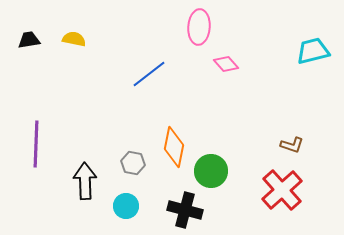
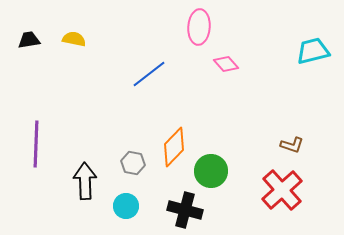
orange diamond: rotated 33 degrees clockwise
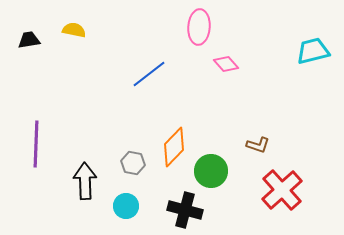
yellow semicircle: moved 9 px up
brown L-shape: moved 34 px left
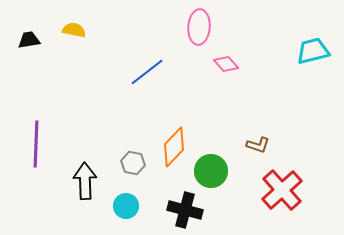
blue line: moved 2 px left, 2 px up
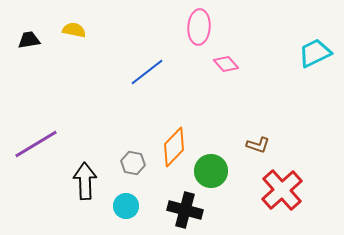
cyan trapezoid: moved 2 px right, 2 px down; rotated 12 degrees counterclockwise
purple line: rotated 57 degrees clockwise
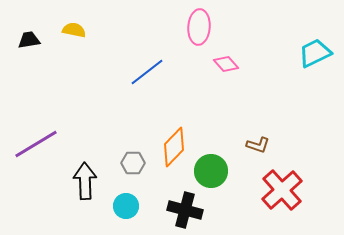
gray hexagon: rotated 10 degrees counterclockwise
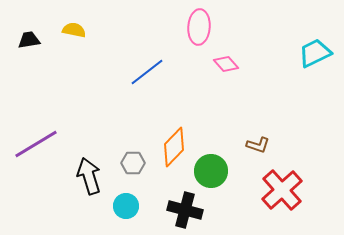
black arrow: moved 4 px right, 5 px up; rotated 15 degrees counterclockwise
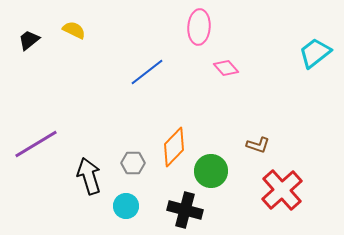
yellow semicircle: rotated 15 degrees clockwise
black trapezoid: rotated 30 degrees counterclockwise
cyan trapezoid: rotated 12 degrees counterclockwise
pink diamond: moved 4 px down
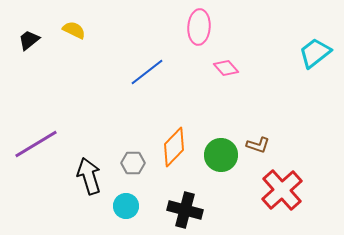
green circle: moved 10 px right, 16 px up
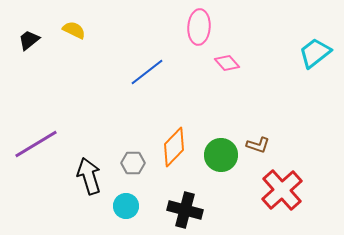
pink diamond: moved 1 px right, 5 px up
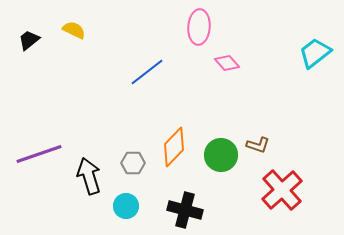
purple line: moved 3 px right, 10 px down; rotated 12 degrees clockwise
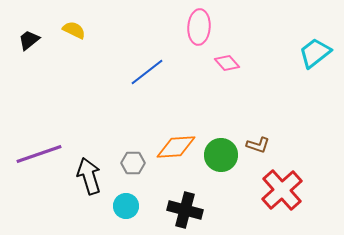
orange diamond: moved 2 px right; rotated 42 degrees clockwise
